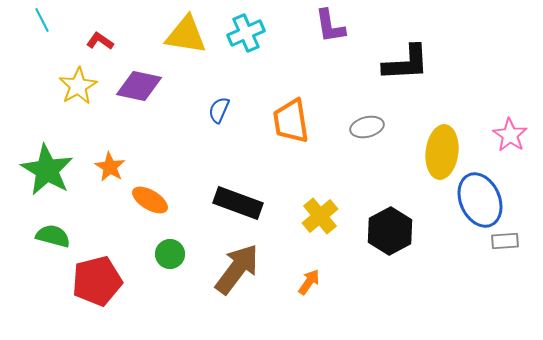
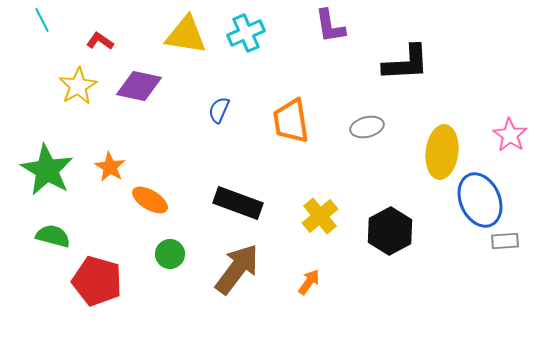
red pentagon: rotated 30 degrees clockwise
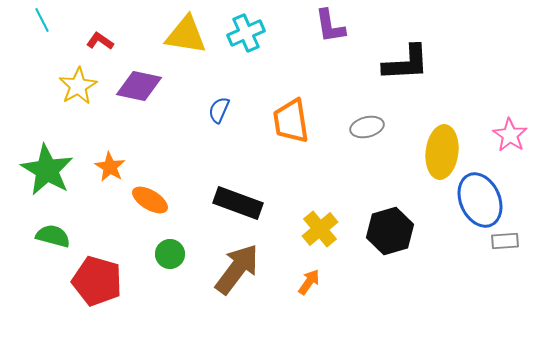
yellow cross: moved 13 px down
black hexagon: rotated 12 degrees clockwise
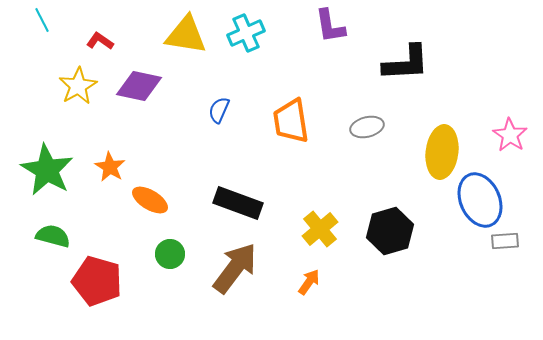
brown arrow: moved 2 px left, 1 px up
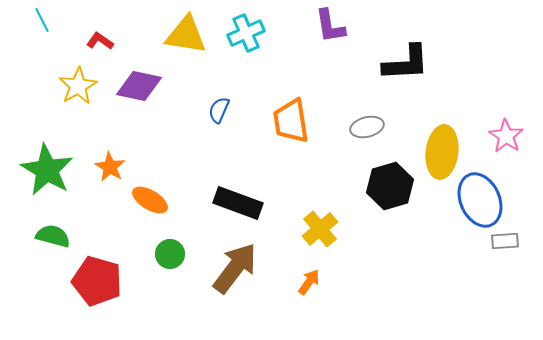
pink star: moved 4 px left, 1 px down
black hexagon: moved 45 px up
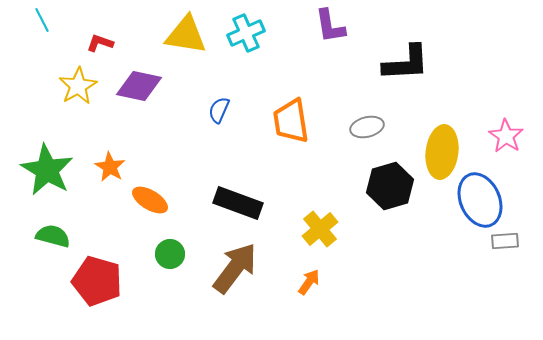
red L-shape: moved 2 px down; rotated 16 degrees counterclockwise
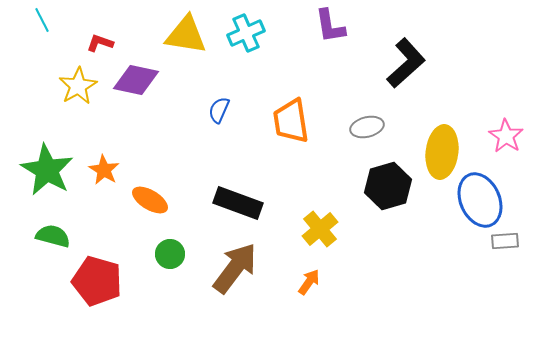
black L-shape: rotated 39 degrees counterclockwise
purple diamond: moved 3 px left, 6 px up
orange star: moved 6 px left, 3 px down
black hexagon: moved 2 px left
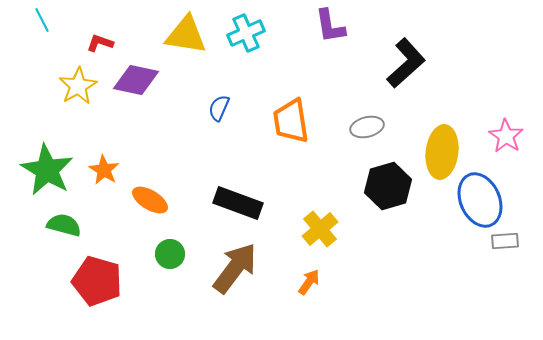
blue semicircle: moved 2 px up
green semicircle: moved 11 px right, 11 px up
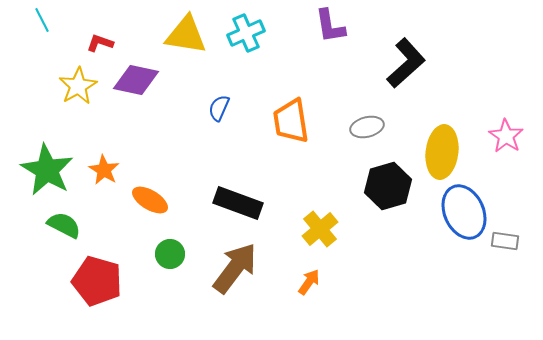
blue ellipse: moved 16 px left, 12 px down
green semicircle: rotated 12 degrees clockwise
gray rectangle: rotated 12 degrees clockwise
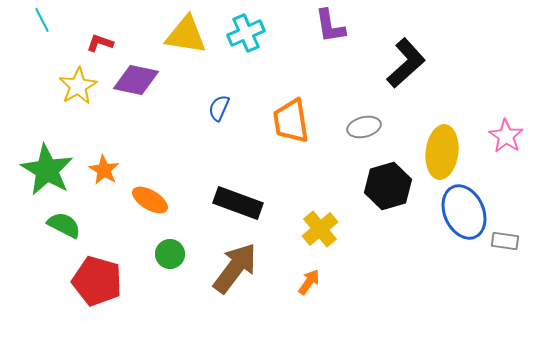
gray ellipse: moved 3 px left
